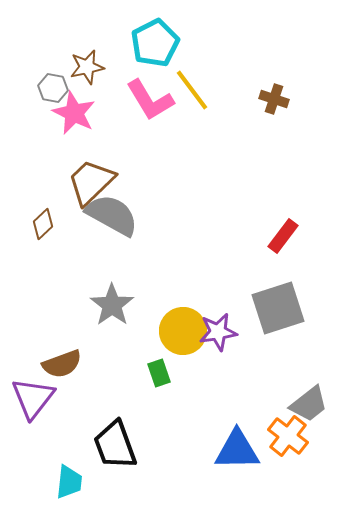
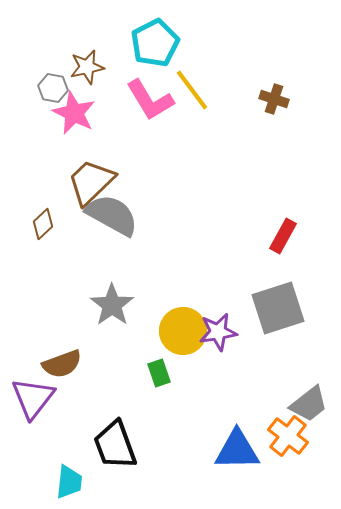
red rectangle: rotated 8 degrees counterclockwise
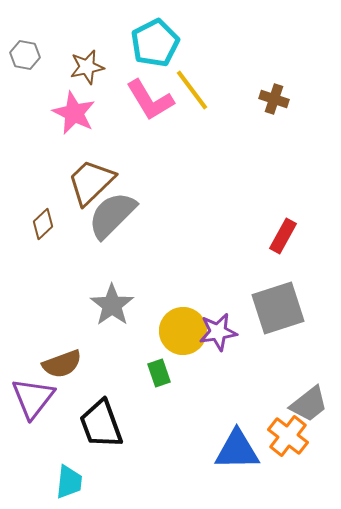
gray hexagon: moved 28 px left, 33 px up
gray semicircle: rotated 74 degrees counterclockwise
black trapezoid: moved 14 px left, 21 px up
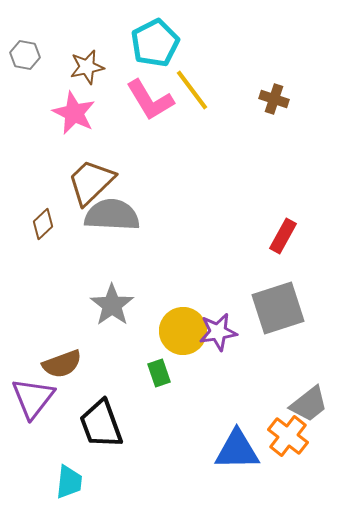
gray semicircle: rotated 48 degrees clockwise
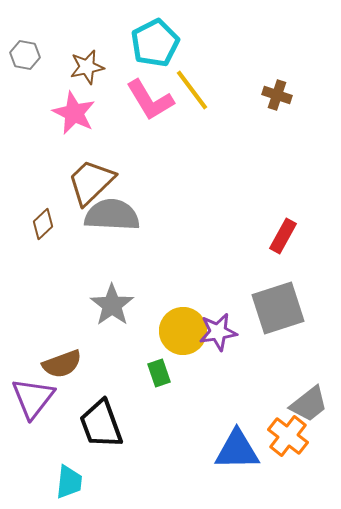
brown cross: moved 3 px right, 4 px up
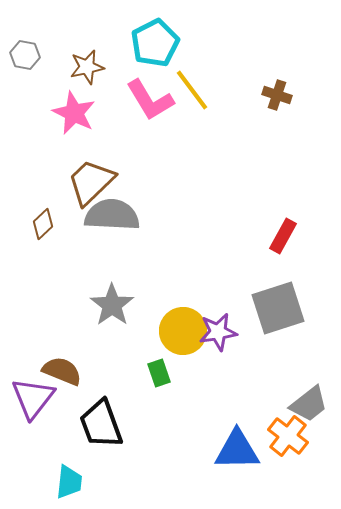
brown semicircle: moved 7 px down; rotated 138 degrees counterclockwise
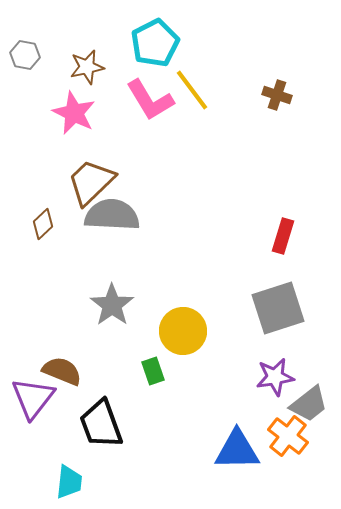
red rectangle: rotated 12 degrees counterclockwise
purple star: moved 57 px right, 45 px down
green rectangle: moved 6 px left, 2 px up
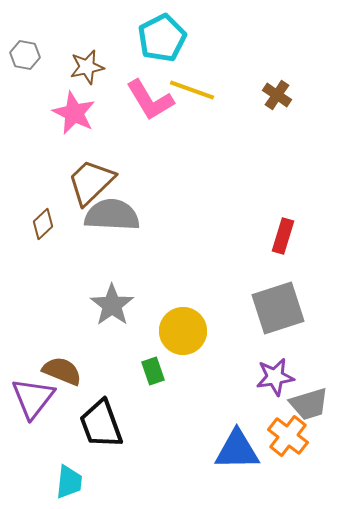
cyan pentagon: moved 7 px right, 5 px up
yellow line: rotated 33 degrees counterclockwise
brown cross: rotated 16 degrees clockwise
gray trapezoid: rotated 21 degrees clockwise
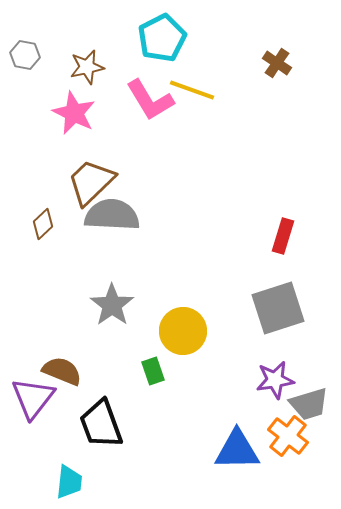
brown cross: moved 32 px up
purple star: moved 3 px down
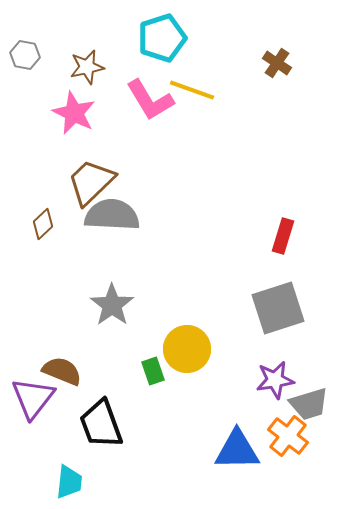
cyan pentagon: rotated 9 degrees clockwise
yellow circle: moved 4 px right, 18 px down
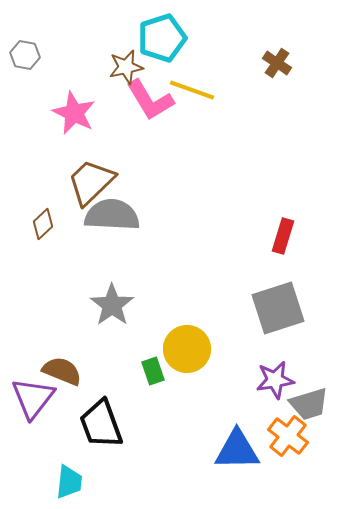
brown star: moved 39 px right
